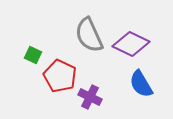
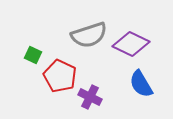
gray semicircle: rotated 84 degrees counterclockwise
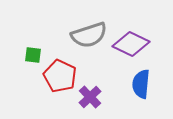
green square: rotated 18 degrees counterclockwise
blue semicircle: rotated 36 degrees clockwise
purple cross: rotated 20 degrees clockwise
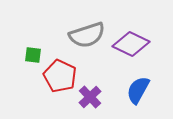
gray semicircle: moved 2 px left
blue semicircle: moved 3 px left, 6 px down; rotated 24 degrees clockwise
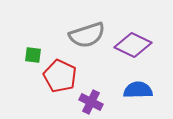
purple diamond: moved 2 px right, 1 px down
blue semicircle: rotated 60 degrees clockwise
purple cross: moved 1 px right, 5 px down; rotated 20 degrees counterclockwise
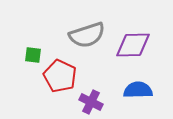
purple diamond: rotated 27 degrees counterclockwise
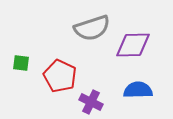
gray semicircle: moved 5 px right, 7 px up
green square: moved 12 px left, 8 px down
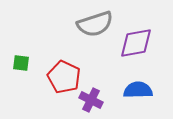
gray semicircle: moved 3 px right, 4 px up
purple diamond: moved 3 px right, 2 px up; rotated 9 degrees counterclockwise
red pentagon: moved 4 px right, 1 px down
purple cross: moved 2 px up
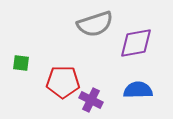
red pentagon: moved 1 px left, 5 px down; rotated 24 degrees counterclockwise
